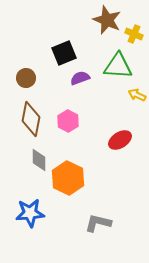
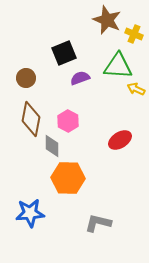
yellow arrow: moved 1 px left, 6 px up
gray diamond: moved 13 px right, 14 px up
orange hexagon: rotated 24 degrees counterclockwise
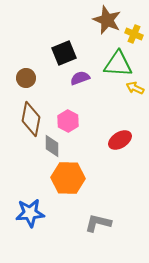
green triangle: moved 2 px up
yellow arrow: moved 1 px left, 1 px up
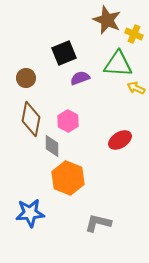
yellow arrow: moved 1 px right
orange hexagon: rotated 20 degrees clockwise
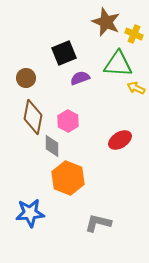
brown star: moved 1 px left, 2 px down
brown diamond: moved 2 px right, 2 px up
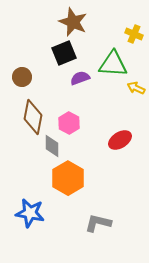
brown star: moved 33 px left
green triangle: moved 5 px left
brown circle: moved 4 px left, 1 px up
pink hexagon: moved 1 px right, 2 px down
orange hexagon: rotated 8 degrees clockwise
blue star: rotated 16 degrees clockwise
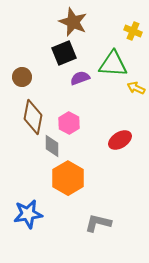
yellow cross: moved 1 px left, 3 px up
blue star: moved 2 px left, 1 px down; rotated 20 degrees counterclockwise
